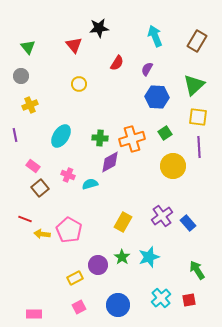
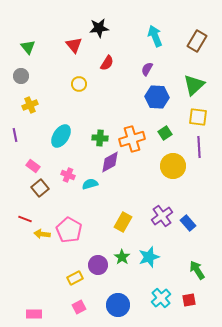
red semicircle at (117, 63): moved 10 px left
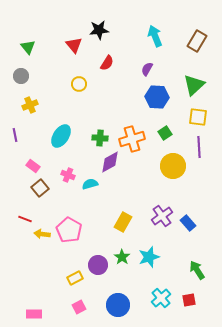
black star at (99, 28): moved 2 px down
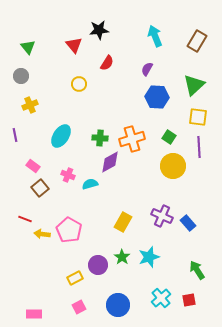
green square at (165, 133): moved 4 px right, 4 px down; rotated 24 degrees counterclockwise
purple cross at (162, 216): rotated 30 degrees counterclockwise
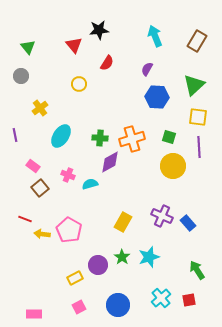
yellow cross at (30, 105): moved 10 px right, 3 px down; rotated 14 degrees counterclockwise
green square at (169, 137): rotated 16 degrees counterclockwise
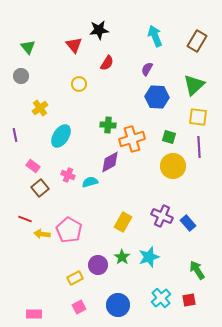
green cross at (100, 138): moved 8 px right, 13 px up
cyan semicircle at (90, 184): moved 2 px up
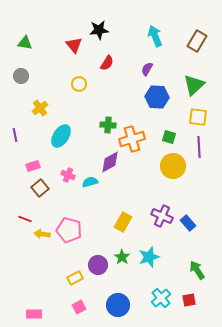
green triangle at (28, 47): moved 3 px left, 4 px up; rotated 42 degrees counterclockwise
pink rectangle at (33, 166): rotated 56 degrees counterclockwise
pink pentagon at (69, 230): rotated 15 degrees counterclockwise
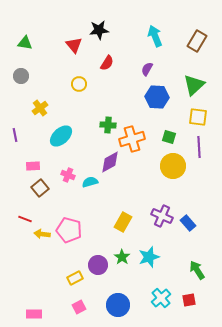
cyan ellipse at (61, 136): rotated 15 degrees clockwise
pink rectangle at (33, 166): rotated 16 degrees clockwise
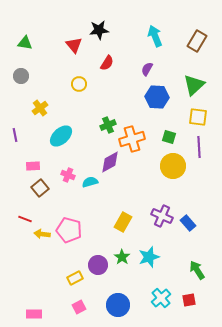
green cross at (108, 125): rotated 28 degrees counterclockwise
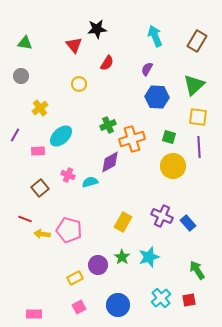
black star at (99, 30): moved 2 px left, 1 px up
purple line at (15, 135): rotated 40 degrees clockwise
pink rectangle at (33, 166): moved 5 px right, 15 px up
